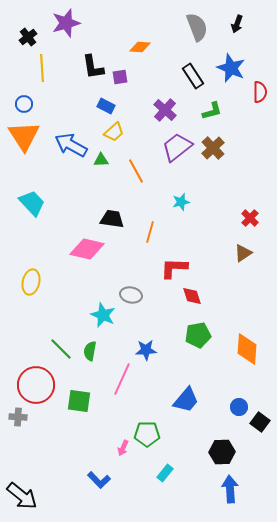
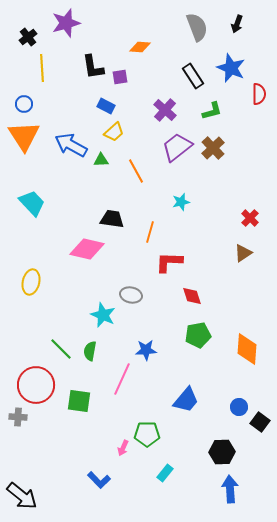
red semicircle at (260, 92): moved 1 px left, 2 px down
red L-shape at (174, 268): moved 5 px left, 6 px up
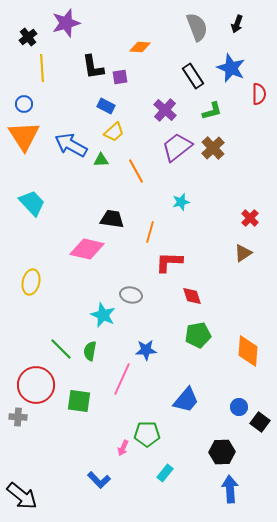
orange diamond at (247, 349): moved 1 px right, 2 px down
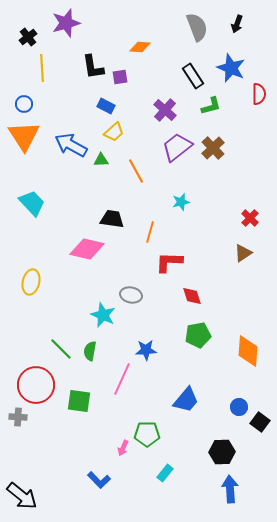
green L-shape at (212, 111): moved 1 px left, 5 px up
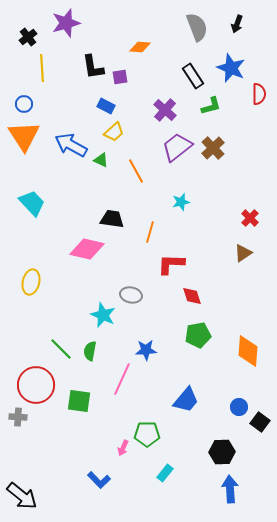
green triangle at (101, 160): rotated 28 degrees clockwise
red L-shape at (169, 262): moved 2 px right, 2 px down
